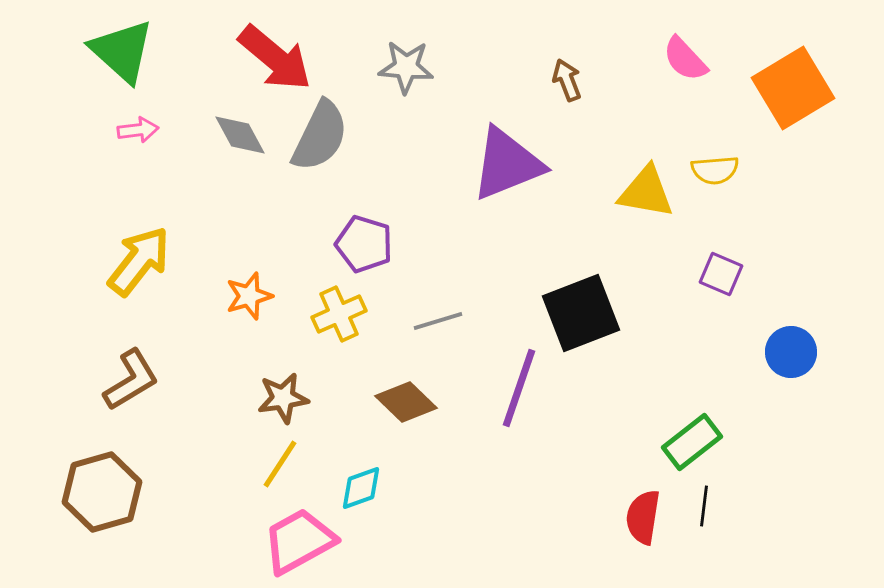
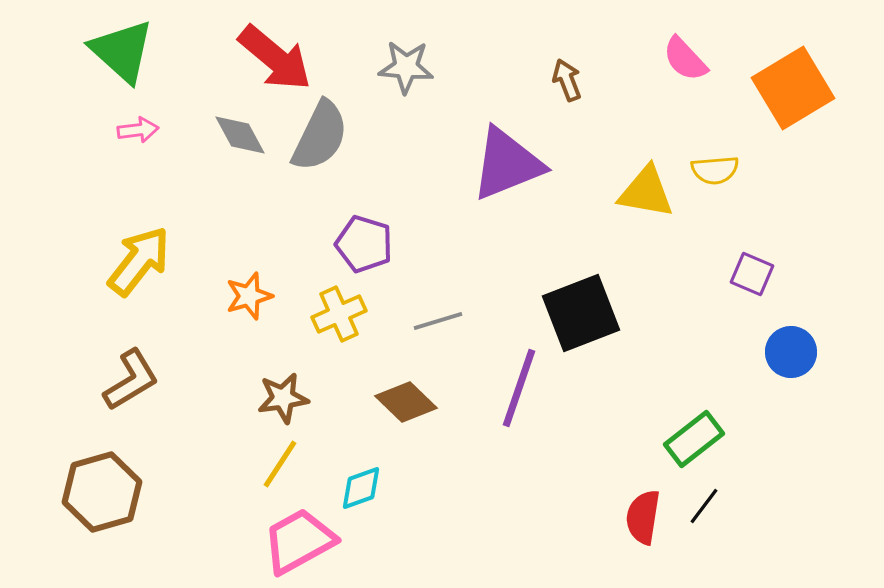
purple square: moved 31 px right
green rectangle: moved 2 px right, 3 px up
black line: rotated 30 degrees clockwise
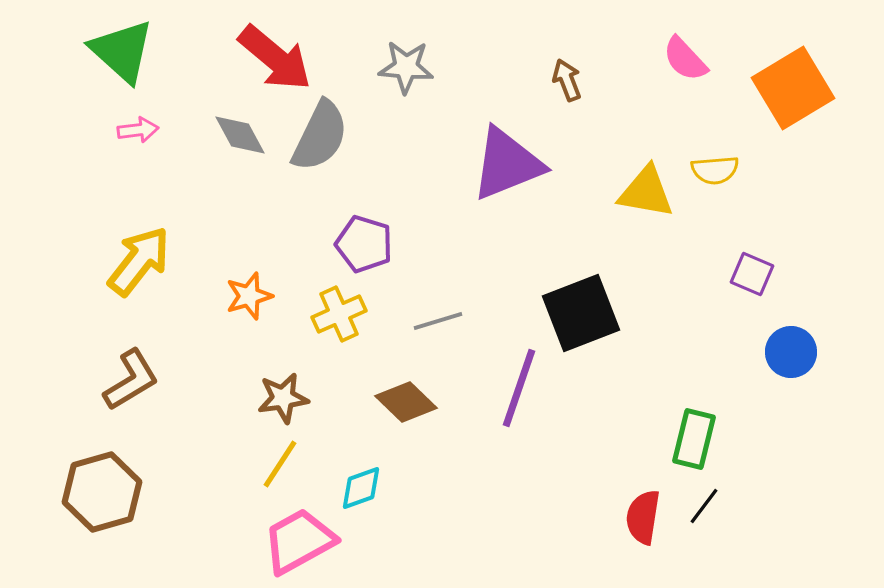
green rectangle: rotated 38 degrees counterclockwise
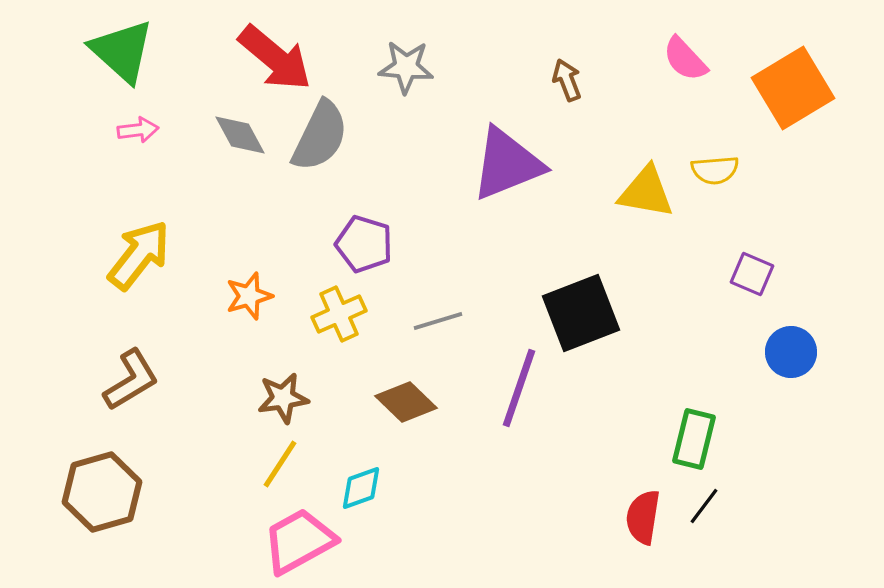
yellow arrow: moved 6 px up
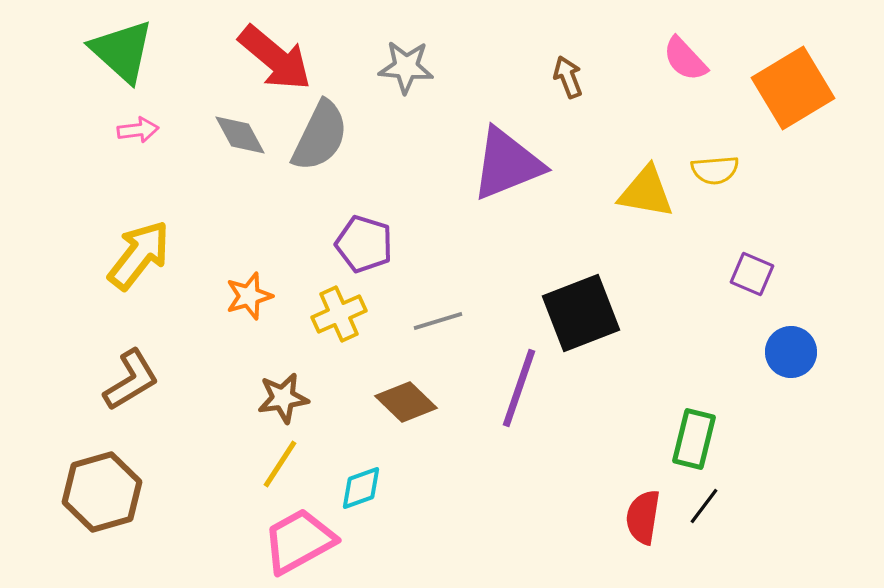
brown arrow: moved 1 px right, 3 px up
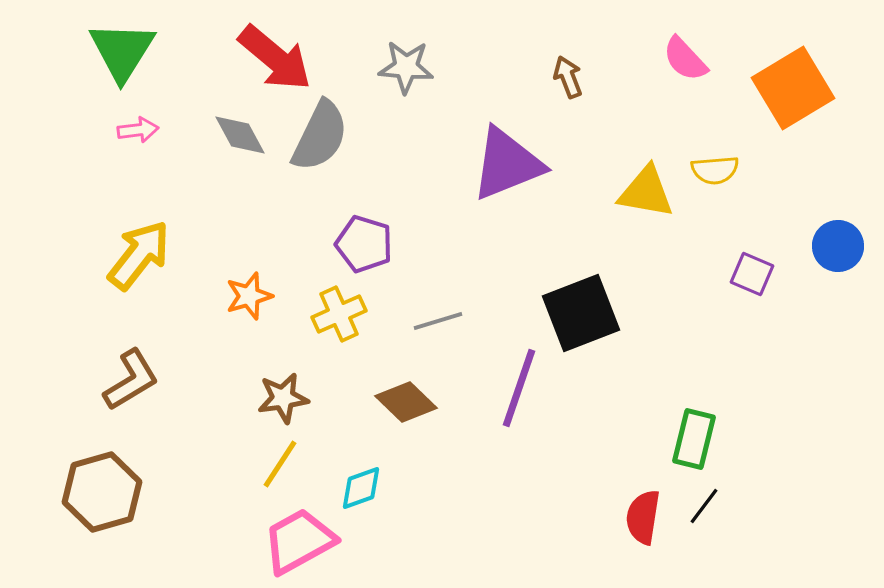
green triangle: rotated 20 degrees clockwise
blue circle: moved 47 px right, 106 px up
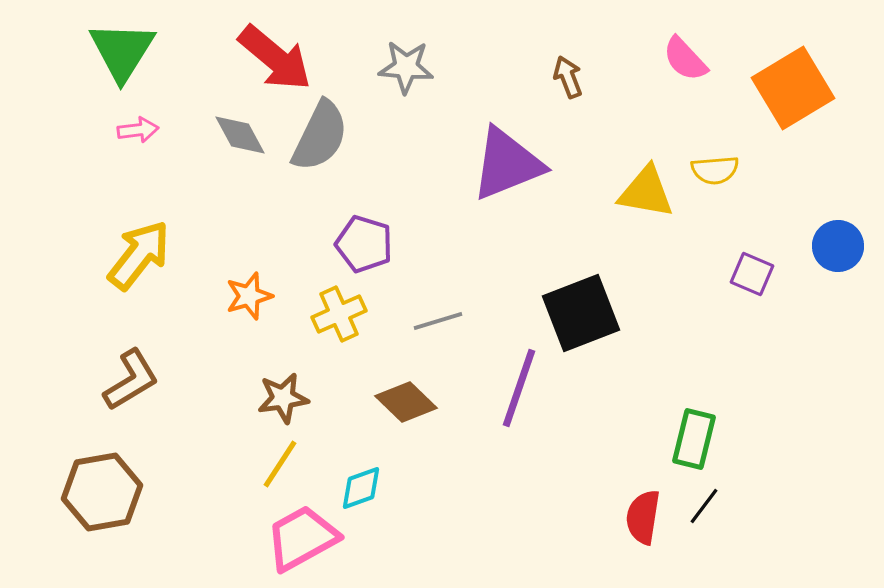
brown hexagon: rotated 6 degrees clockwise
pink trapezoid: moved 3 px right, 3 px up
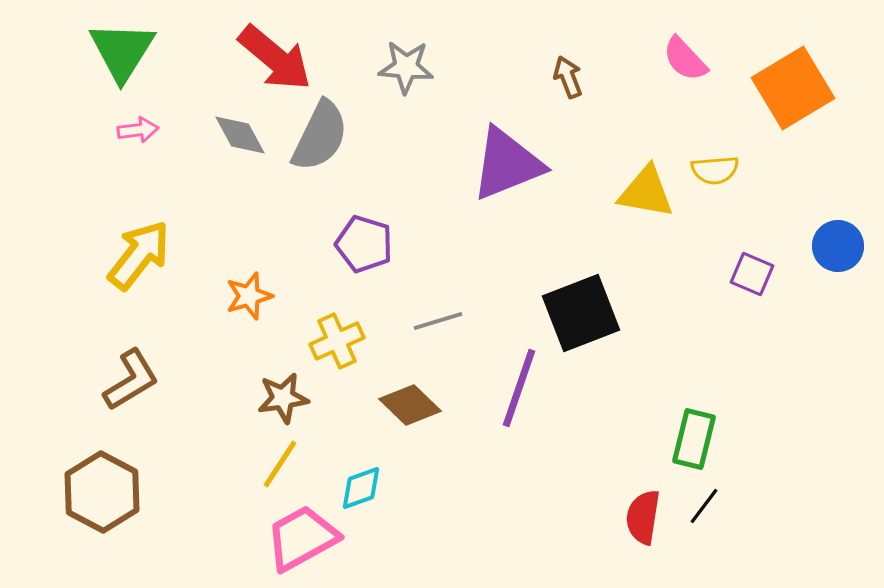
yellow cross: moved 2 px left, 27 px down
brown diamond: moved 4 px right, 3 px down
brown hexagon: rotated 22 degrees counterclockwise
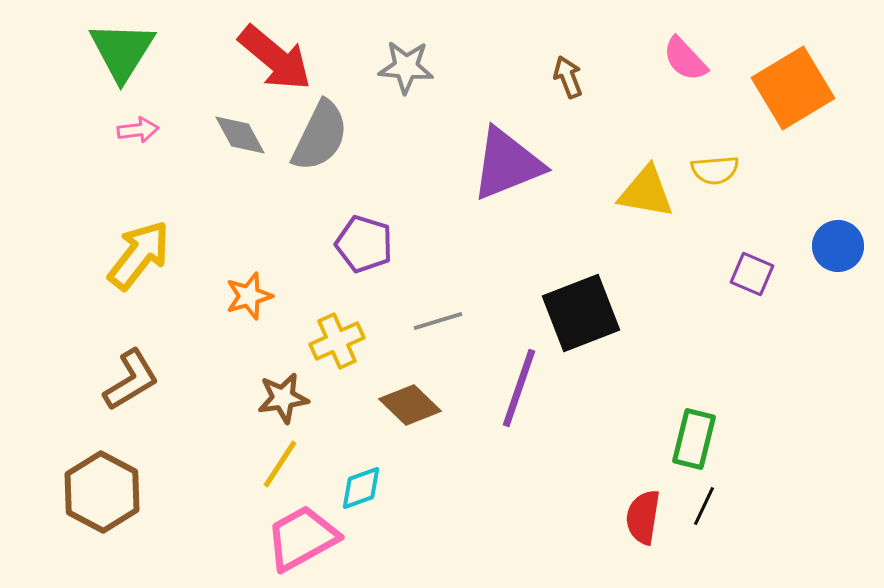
black line: rotated 12 degrees counterclockwise
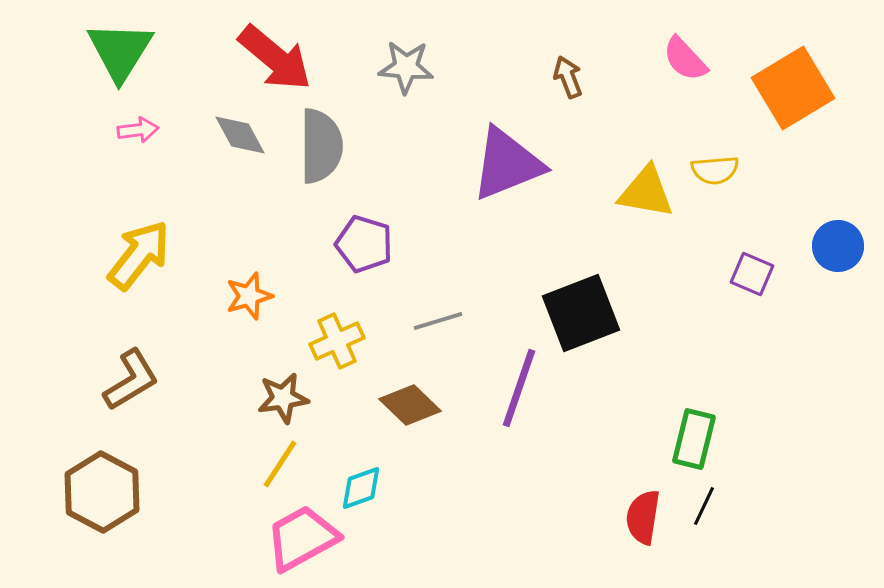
green triangle: moved 2 px left
gray semicircle: moved 1 px right, 10 px down; rotated 26 degrees counterclockwise
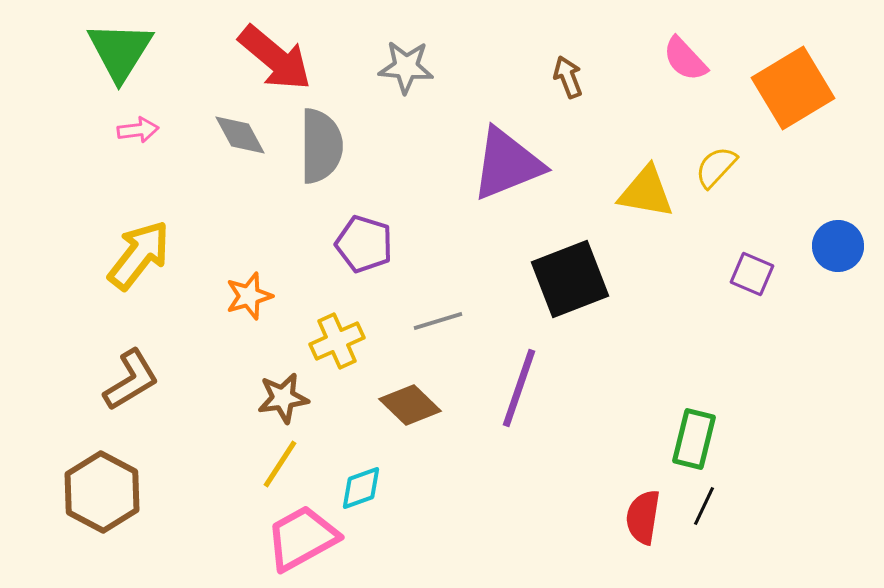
yellow semicircle: moved 1 px right, 3 px up; rotated 138 degrees clockwise
black square: moved 11 px left, 34 px up
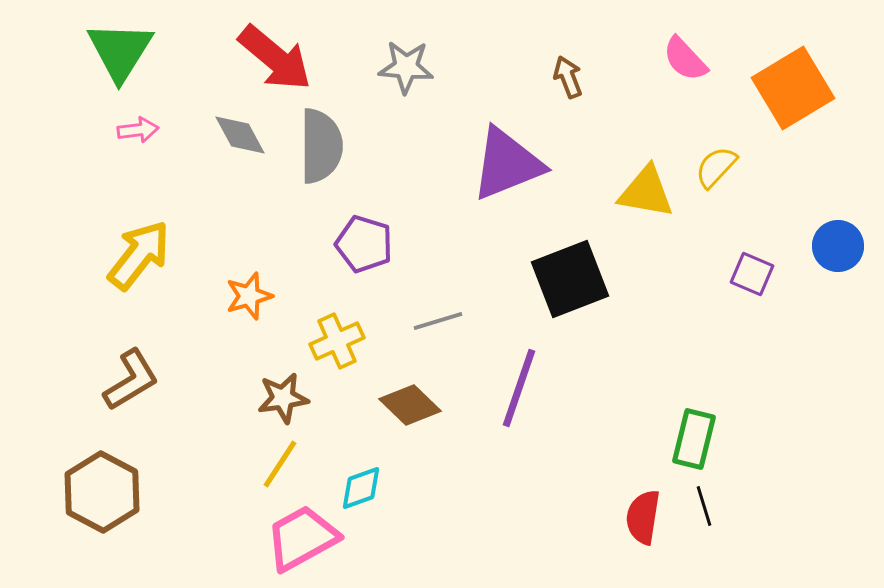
black line: rotated 42 degrees counterclockwise
